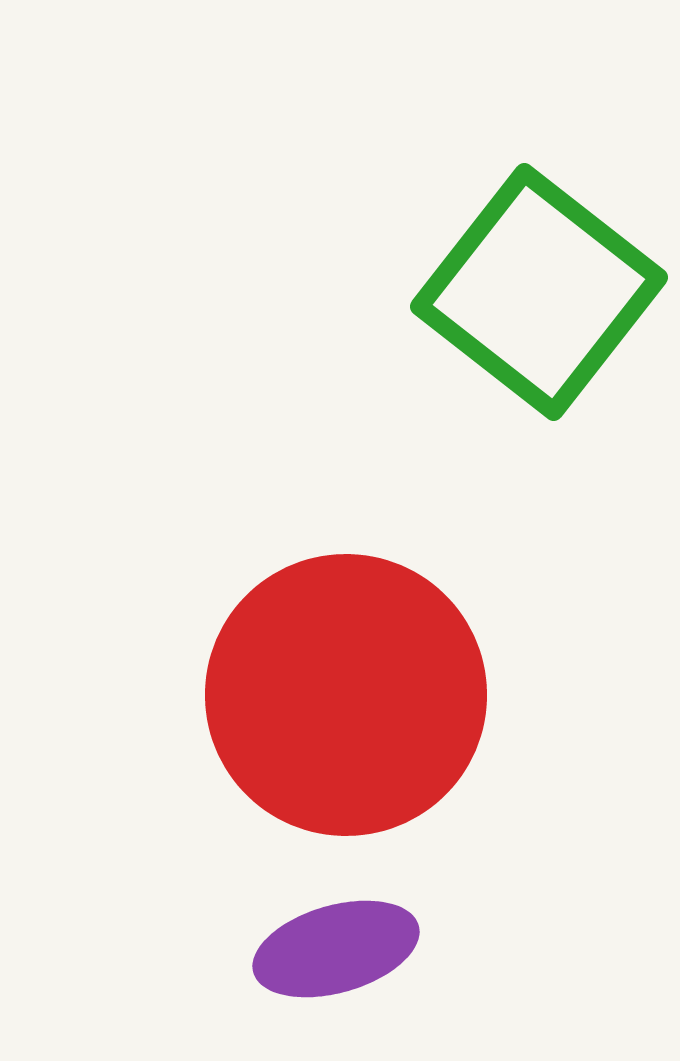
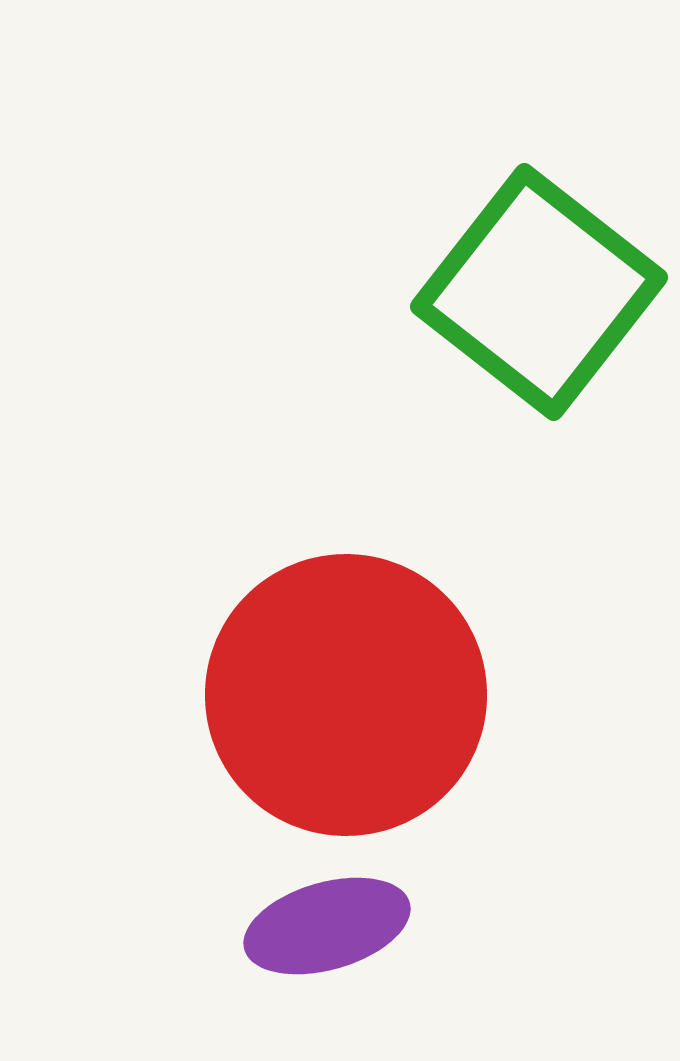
purple ellipse: moved 9 px left, 23 px up
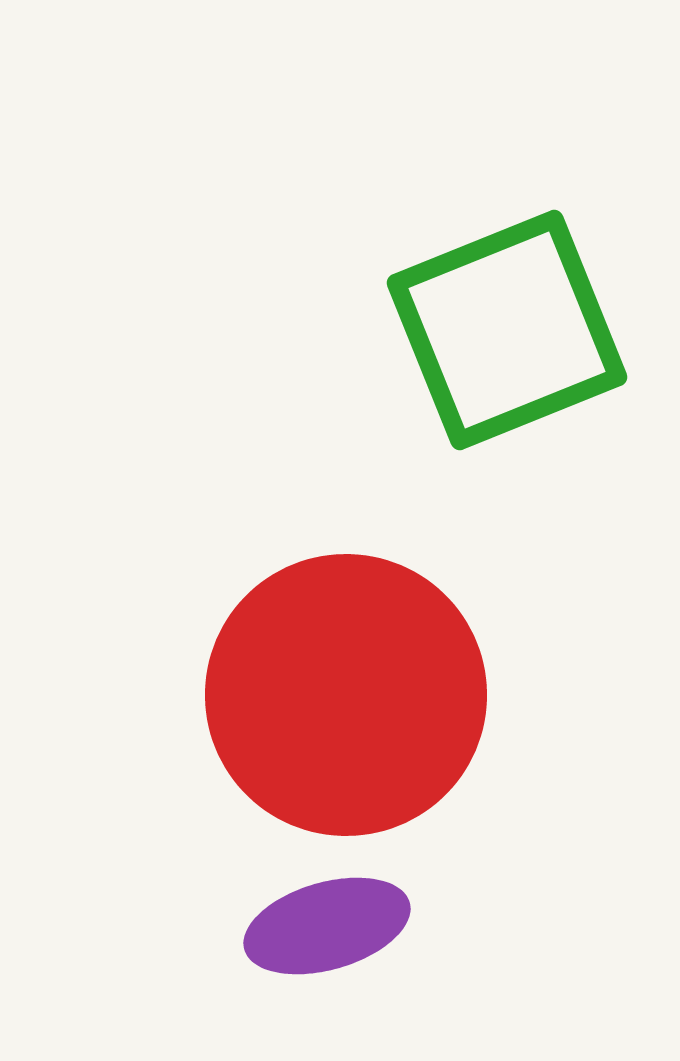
green square: moved 32 px left, 38 px down; rotated 30 degrees clockwise
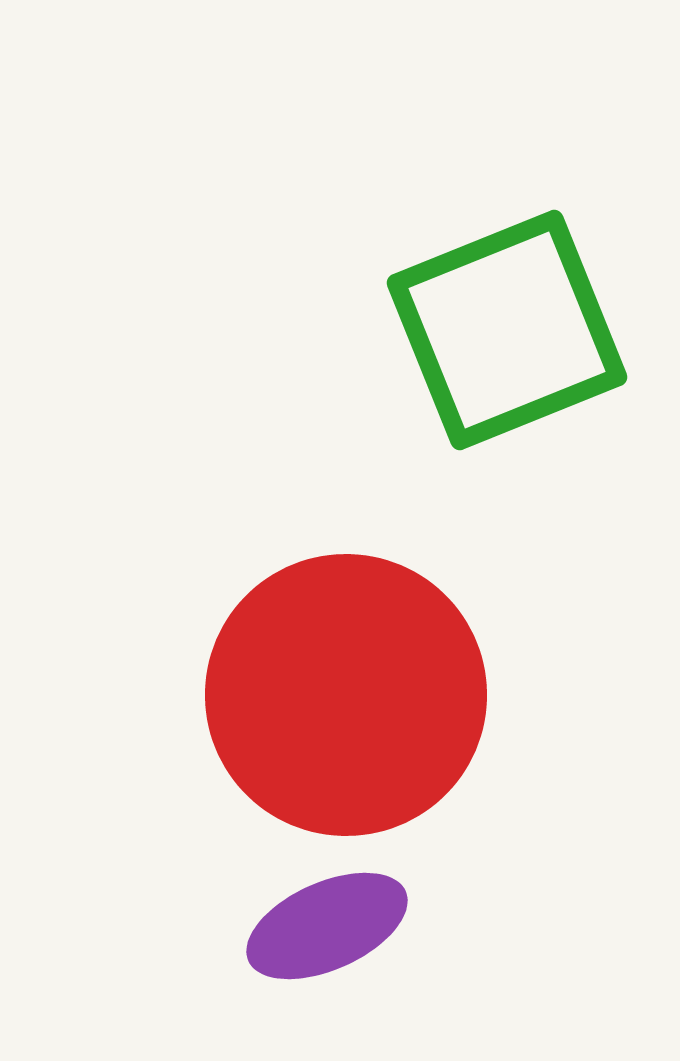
purple ellipse: rotated 8 degrees counterclockwise
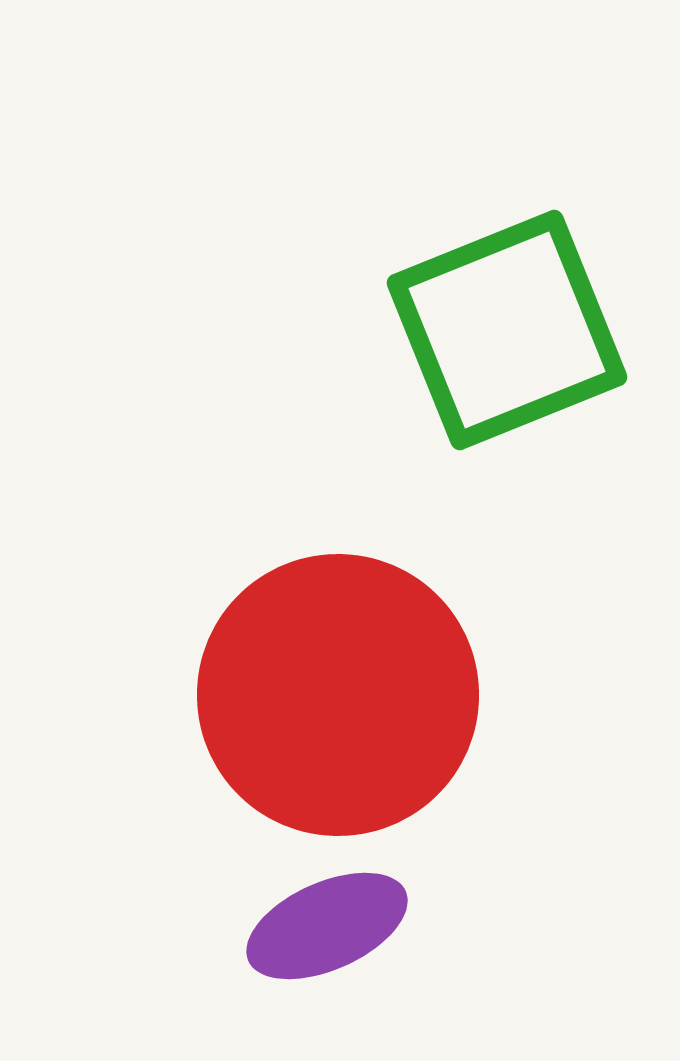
red circle: moved 8 px left
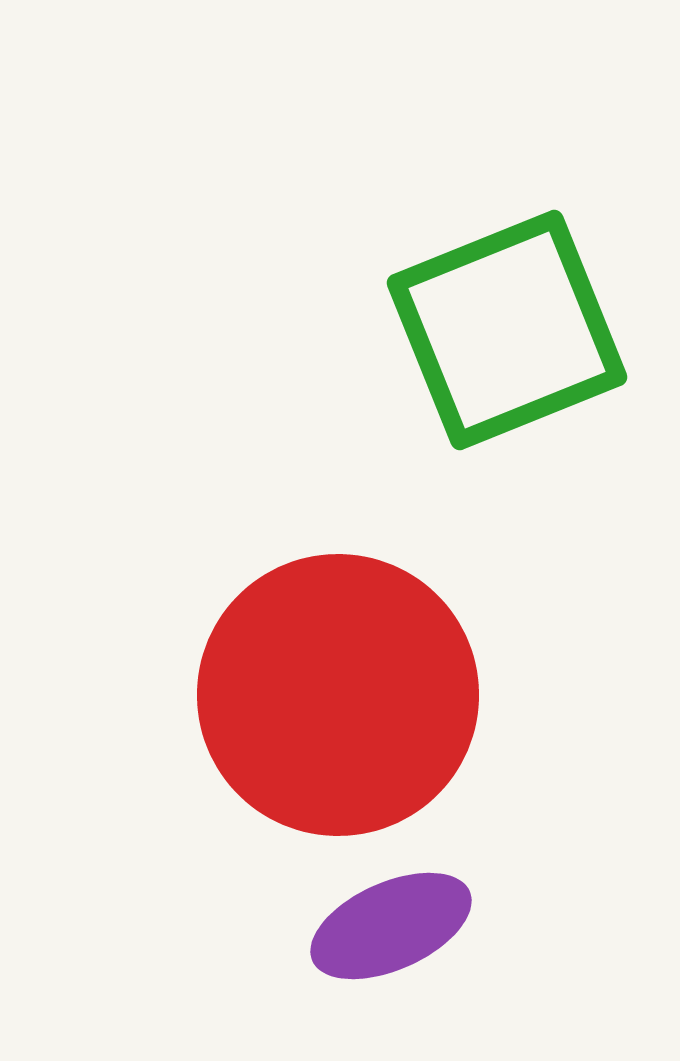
purple ellipse: moved 64 px right
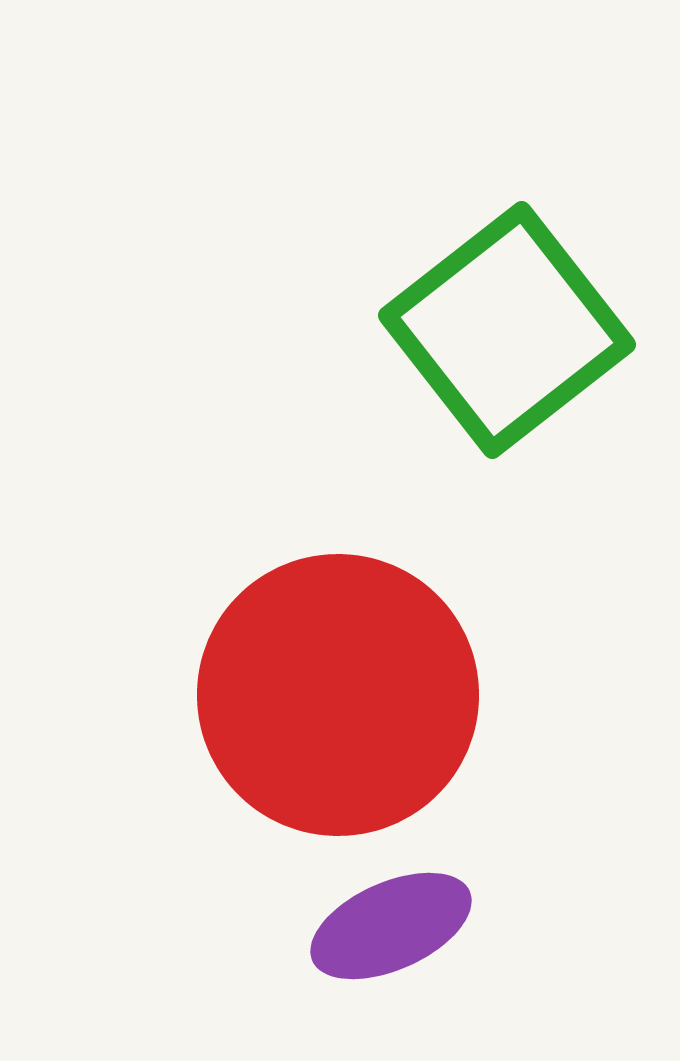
green square: rotated 16 degrees counterclockwise
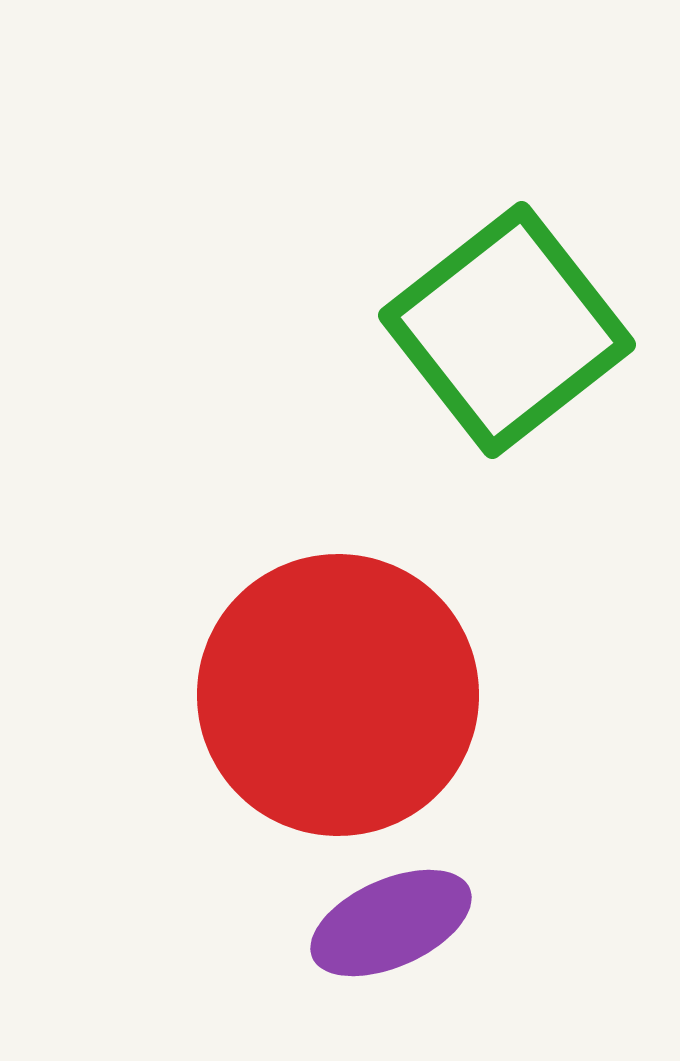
purple ellipse: moved 3 px up
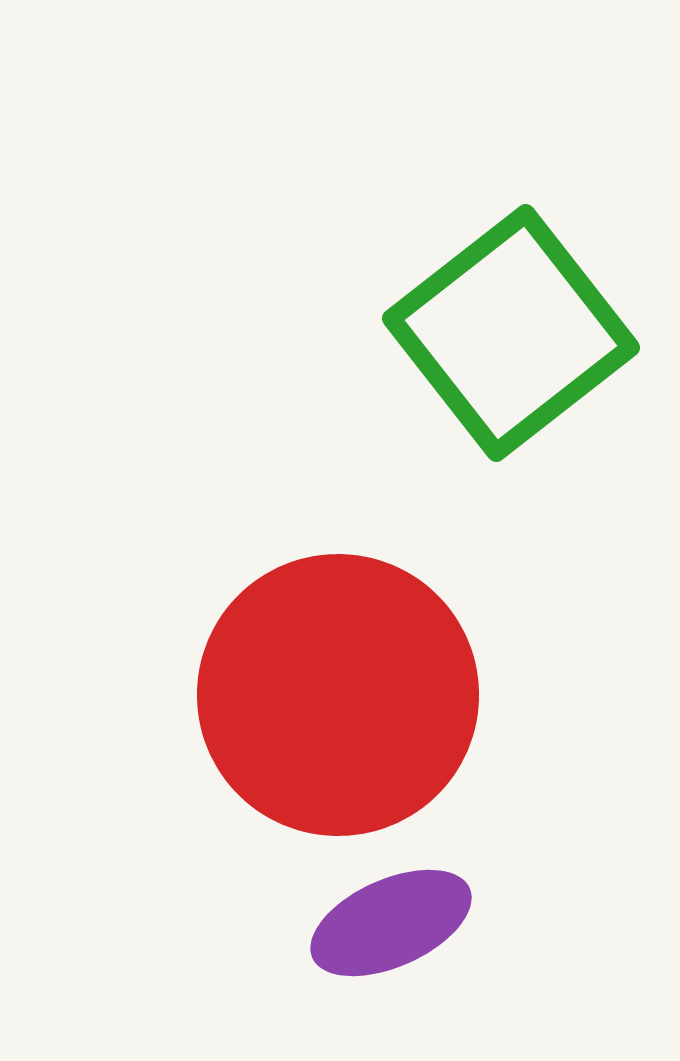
green square: moved 4 px right, 3 px down
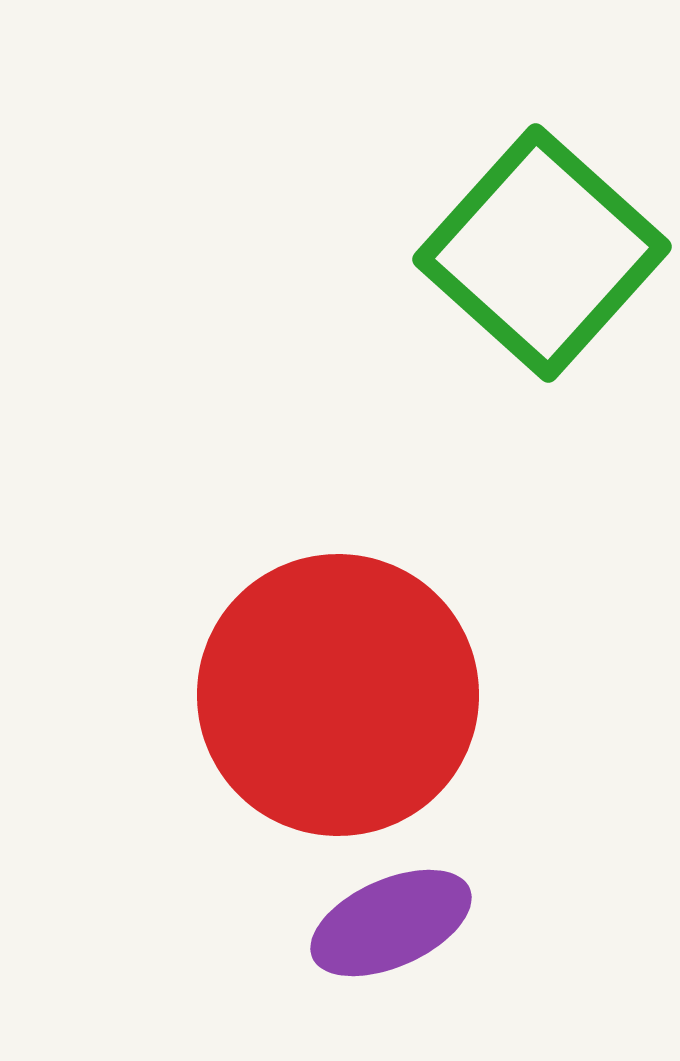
green square: moved 31 px right, 80 px up; rotated 10 degrees counterclockwise
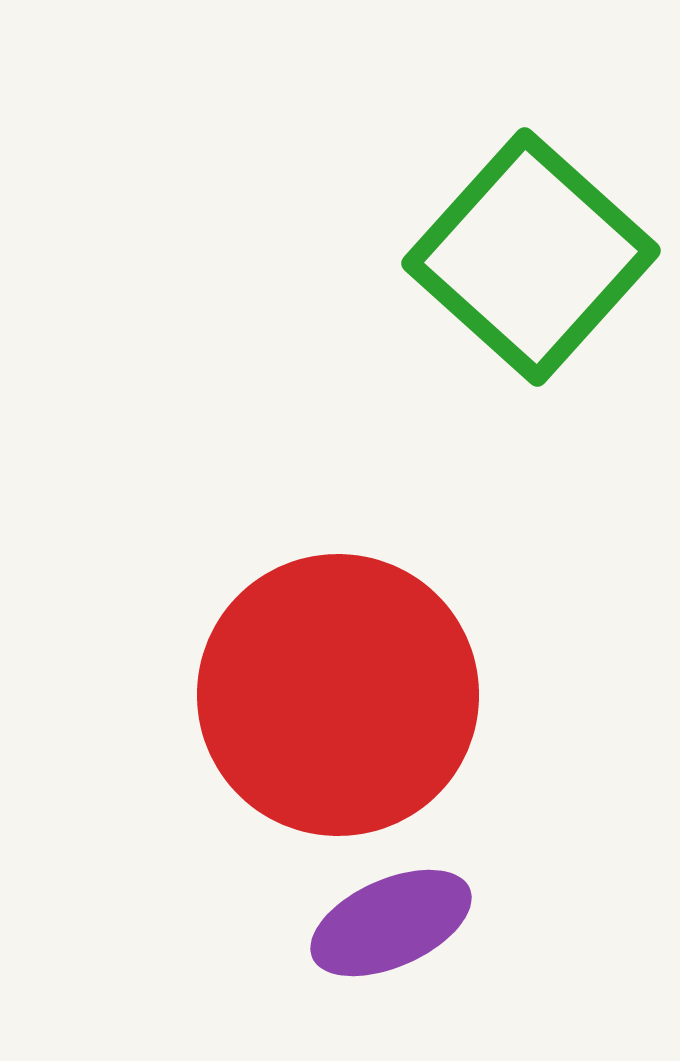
green square: moved 11 px left, 4 px down
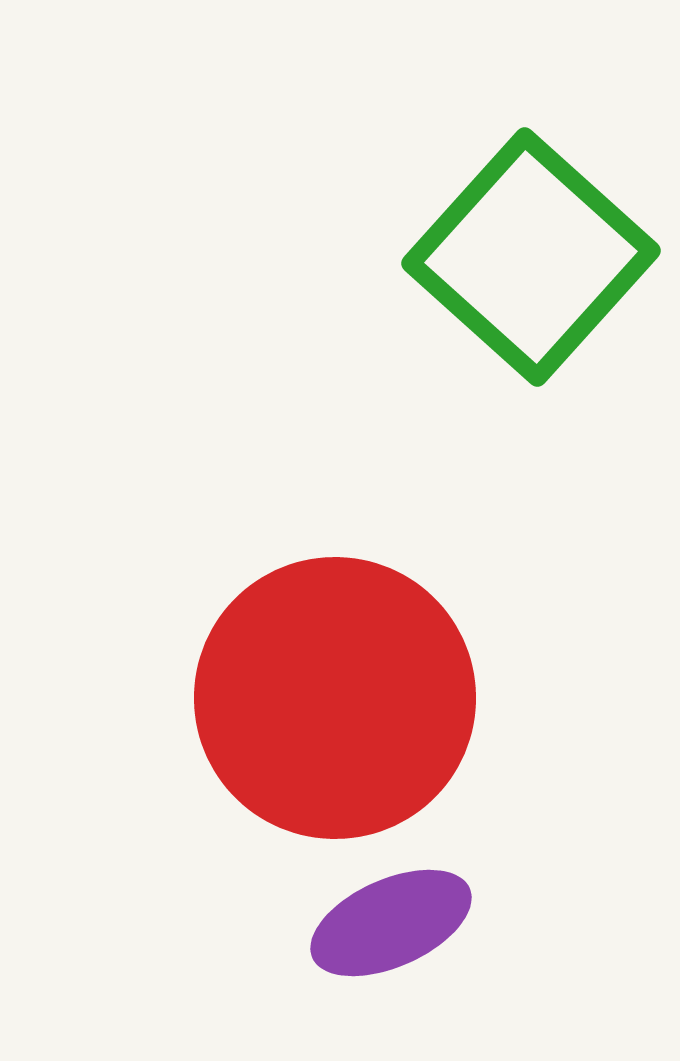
red circle: moved 3 px left, 3 px down
